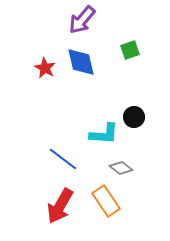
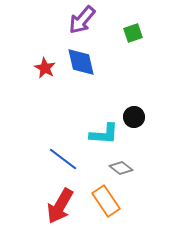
green square: moved 3 px right, 17 px up
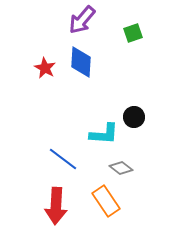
blue diamond: rotated 16 degrees clockwise
red arrow: moved 4 px left; rotated 27 degrees counterclockwise
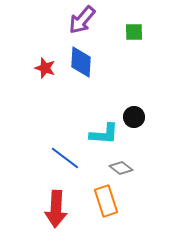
green square: moved 1 px right, 1 px up; rotated 18 degrees clockwise
red star: rotated 10 degrees counterclockwise
blue line: moved 2 px right, 1 px up
orange rectangle: rotated 16 degrees clockwise
red arrow: moved 3 px down
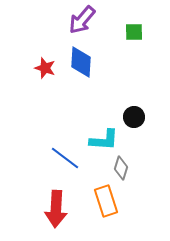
cyan L-shape: moved 6 px down
gray diamond: rotated 70 degrees clockwise
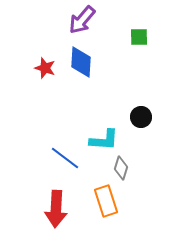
green square: moved 5 px right, 5 px down
black circle: moved 7 px right
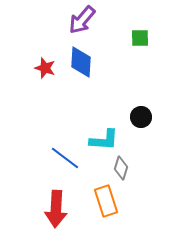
green square: moved 1 px right, 1 px down
